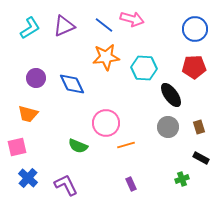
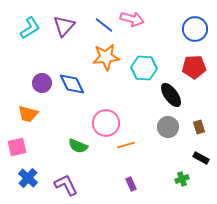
purple triangle: rotated 25 degrees counterclockwise
purple circle: moved 6 px right, 5 px down
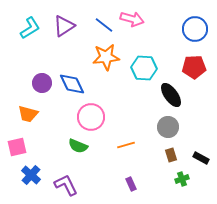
purple triangle: rotated 15 degrees clockwise
pink circle: moved 15 px left, 6 px up
brown rectangle: moved 28 px left, 28 px down
blue cross: moved 3 px right, 3 px up
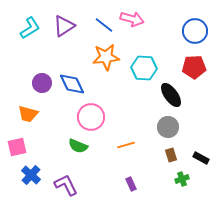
blue circle: moved 2 px down
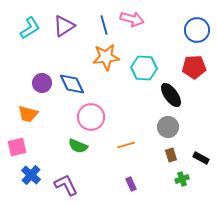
blue line: rotated 36 degrees clockwise
blue circle: moved 2 px right, 1 px up
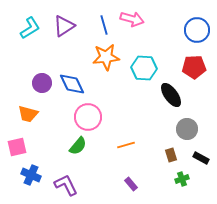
pink circle: moved 3 px left
gray circle: moved 19 px right, 2 px down
green semicircle: rotated 72 degrees counterclockwise
blue cross: rotated 18 degrees counterclockwise
purple rectangle: rotated 16 degrees counterclockwise
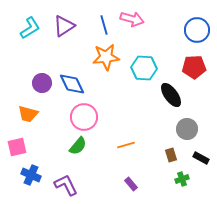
pink circle: moved 4 px left
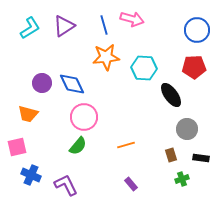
black rectangle: rotated 21 degrees counterclockwise
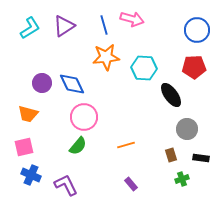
pink square: moved 7 px right
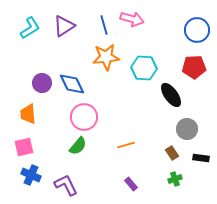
orange trapezoid: rotated 70 degrees clockwise
brown rectangle: moved 1 px right, 2 px up; rotated 16 degrees counterclockwise
green cross: moved 7 px left
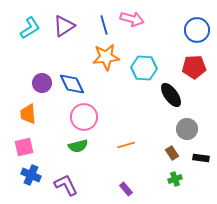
green semicircle: rotated 36 degrees clockwise
purple rectangle: moved 5 px left, 5 px down
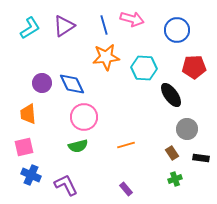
blue circle: moved 20 px left
